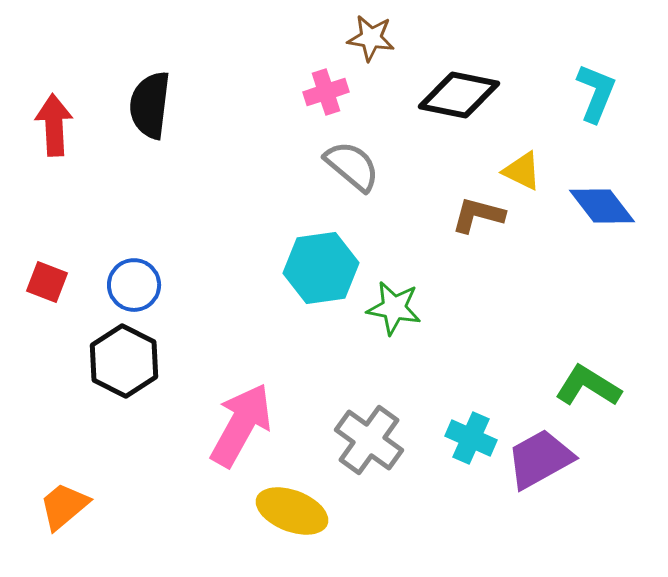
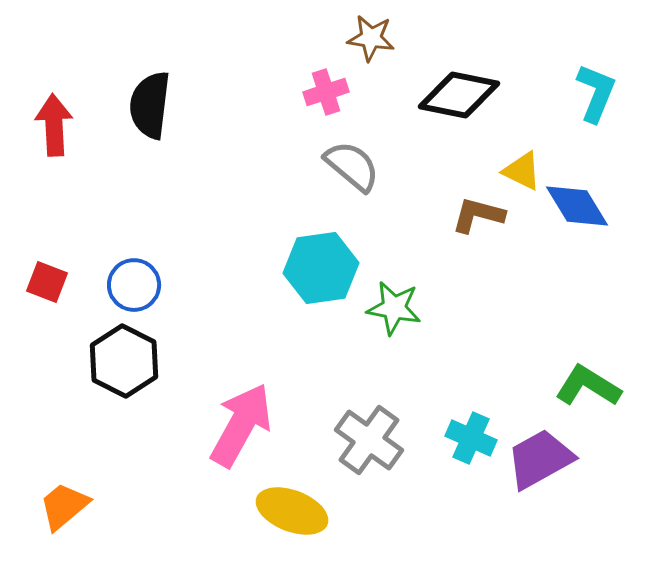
blue diamond: moved 25 px left; rotated 6 degrees clockwise
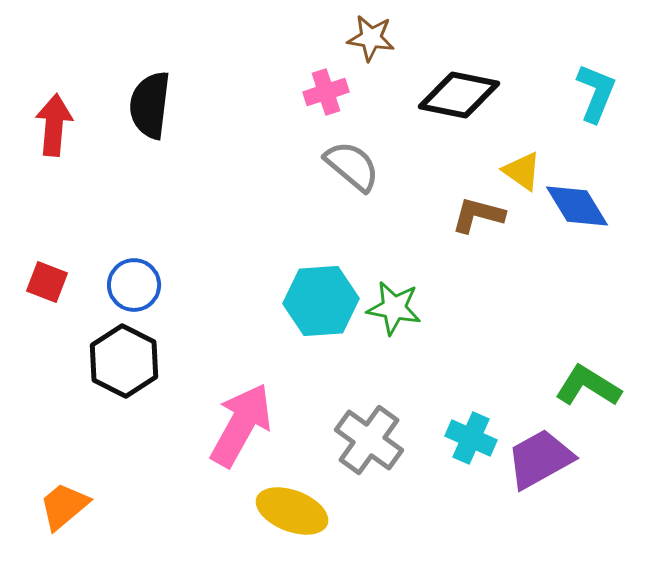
red arrow: rotated 8 degrees clockwise
yellow triangle: rotated 9 degrees clockwise
cyan hexagon: moved 33 px down; rotated 4 degrees clockwise
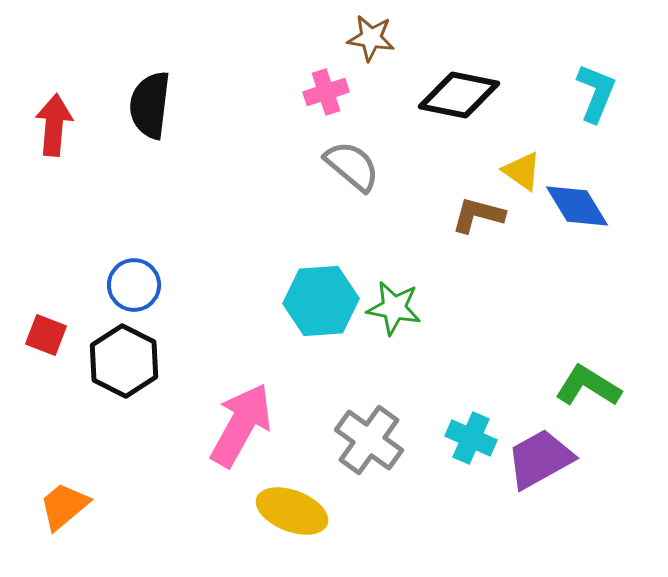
red square: moved 1 px left, 53 px down
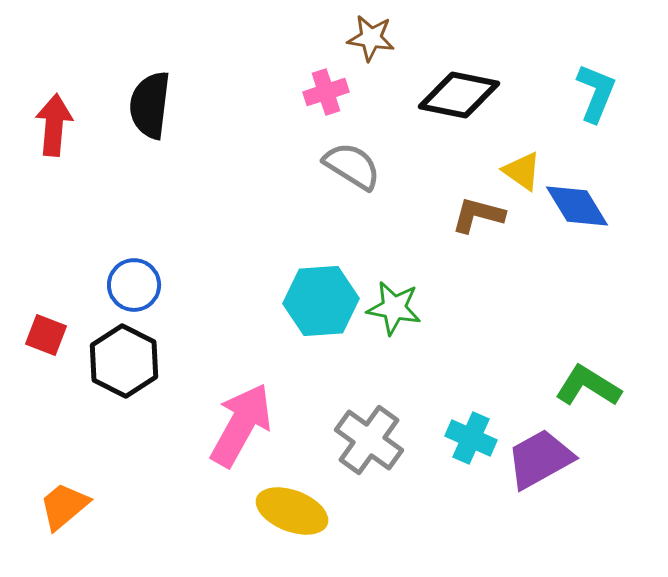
gray semicircle: rotated 8 degrees counterclockwise
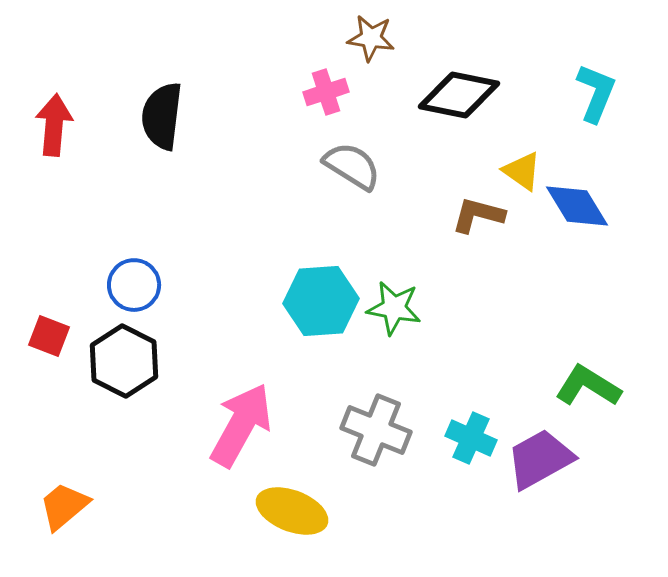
black semicircle: moved 12 px right, 11 px down
red square: moved 3 px right, 1 px down
gray cross: moved 7 px right, 10 px up; rotated 14 degrees counterclockwise
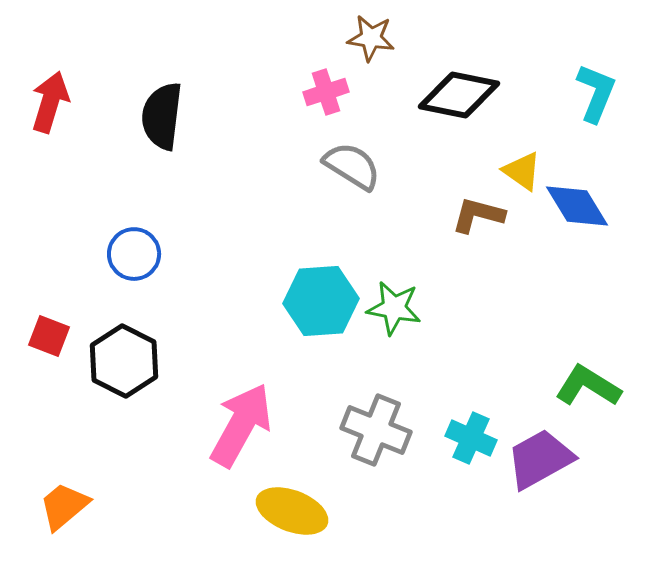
red arrow: moved 4 px left, 23 px up; rotated 12 degrees clockwise
blue circle: moved 31 px up
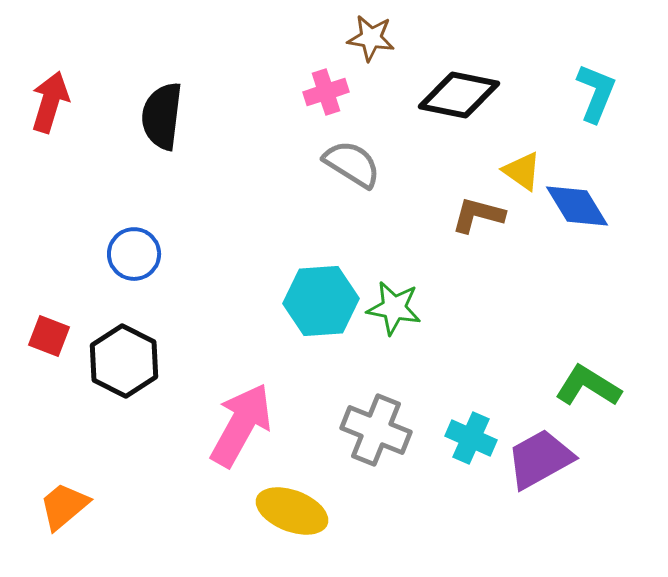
gray semicircle: moved 2 px up
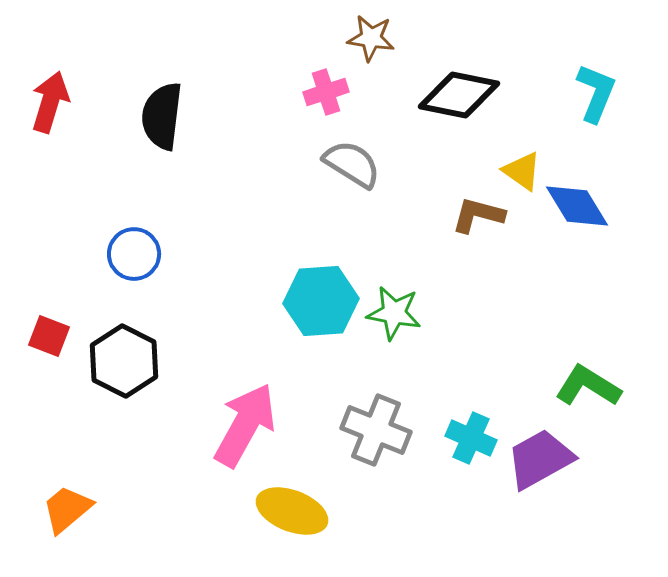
green star: moved 5 px down
pink arrow: moved 4 px right
orange trapezoid: moved 3 px right, 3 px down
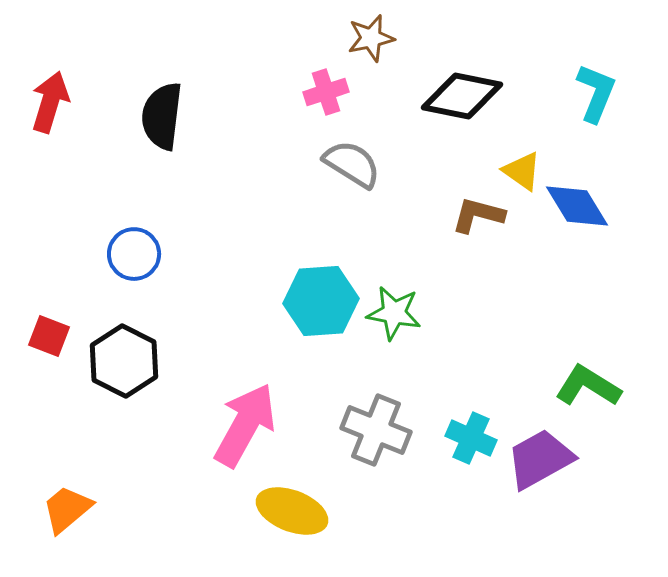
brown star: rotated 21 degrees counterclockwise
black diamond: moved 3 px right, 1 px down
